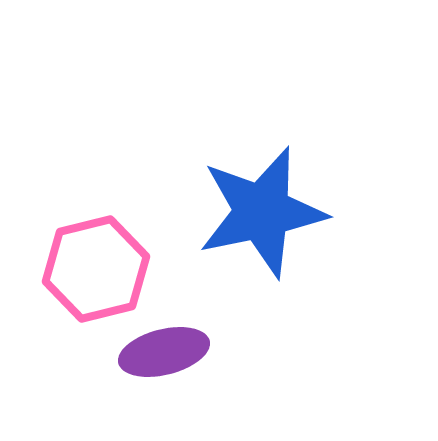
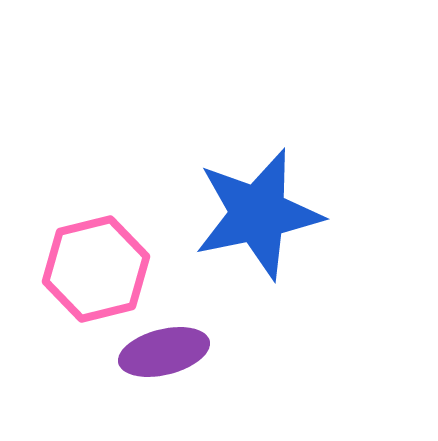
blue star: moved 4 px left, 2 px down
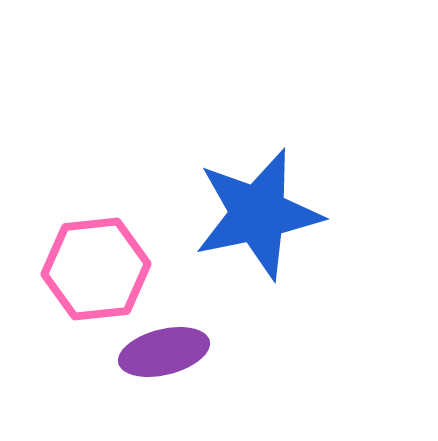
pink hexagon: rotated 8 degrees clockwise
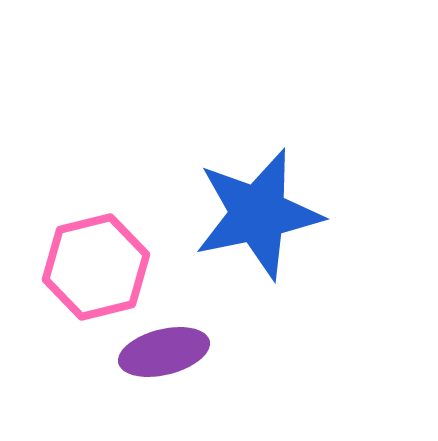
pink hexagon: moved 2 px up; rotated 8 degrees counterclockwise
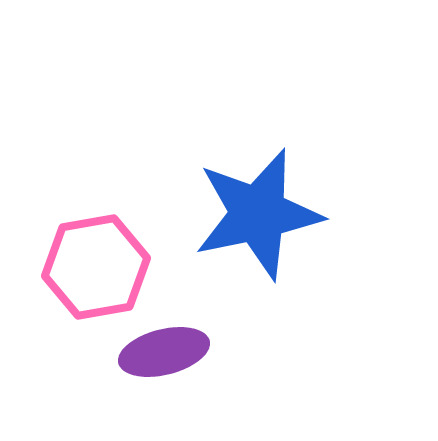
pink hexagon: rotated 4 degrees clockwise
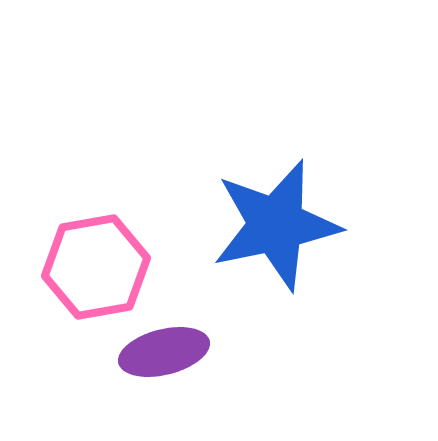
blue star: moved 18 px right, 11 px down
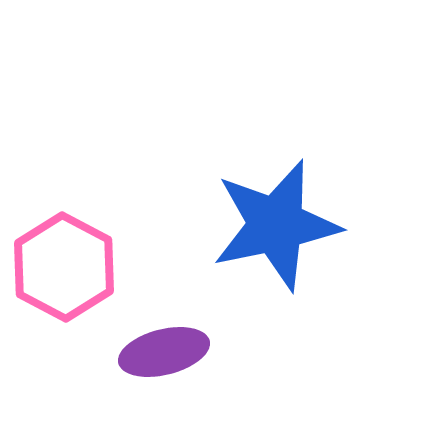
pink hexagon: moved 32 px left; rotated 22 degrees counterclockwise
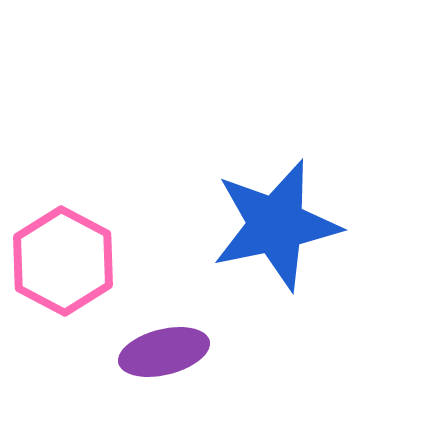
pink hexagon: moved 1 px left, 6 px up
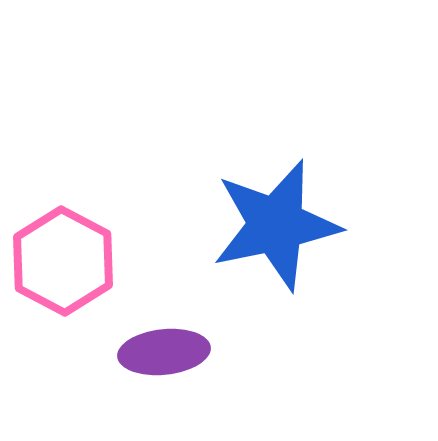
purple ellipse: rotated 8 degrees clockwise
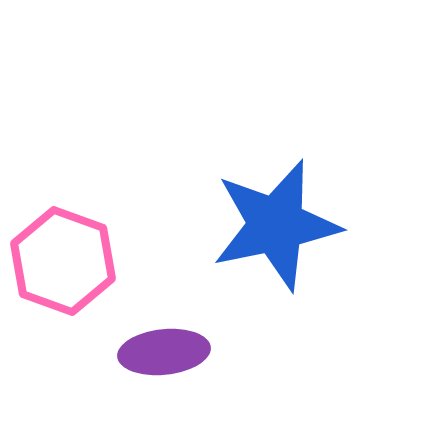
pink hexagon: rotated 8 degrees counterclockwise
